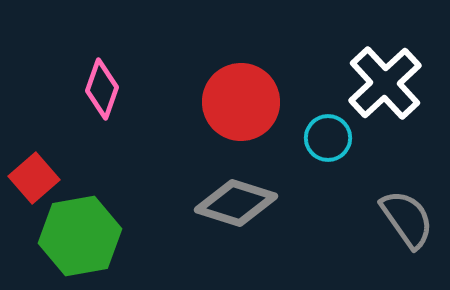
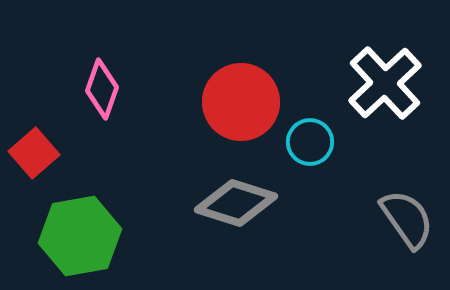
cyan circle: moved 18 px left, 4 px down
red square: moved 25 px up
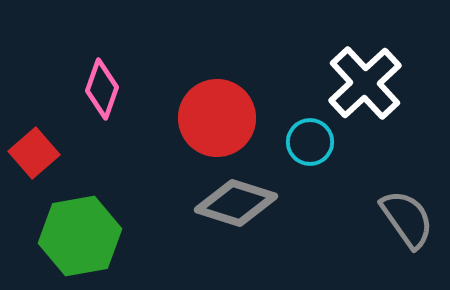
white cross: moved 20 px left
red circle: moved 24 px left, 16 px down
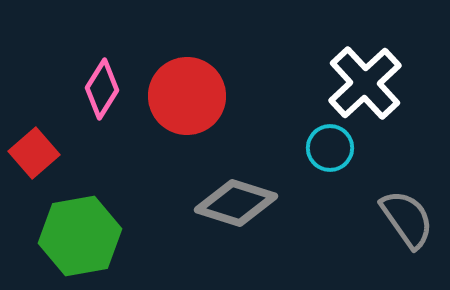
pink diamond: rotated 12 degrees clockwise
red circle: moved 30 px left, 22 px up
cyan circle: moved 20 px right, 6 px down
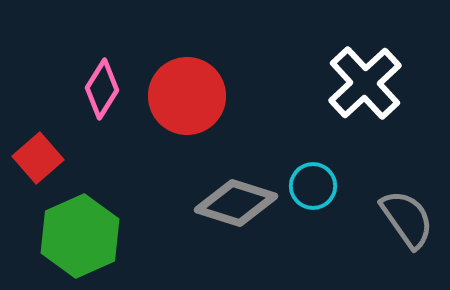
cyan circle: moved 17 px left, 38 px down
red square: moved 4 px right, 5 px down
green hexagon: rotated 14 degrees counterclockwise
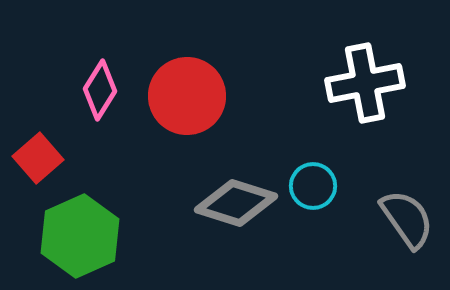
white cross: rotated 32 degrees clockwise
pink diamond: moved 2 px left, 1 px down
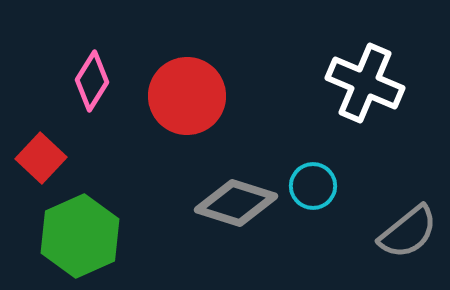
white cross: rotated 34 degrees clockwise
pink diamond: moved 8 px left, 9 px up
red square: moved 3 px right; rotated 6 degrees counterclockwise
gray semicircle: moved 1 px right, 13 px down; rotated 86 degrees clockwise
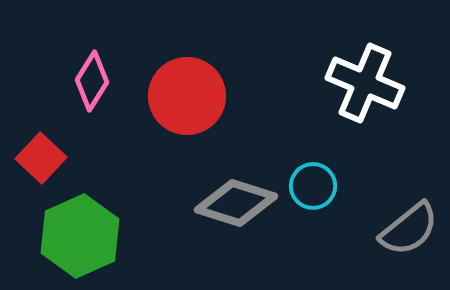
gray semicircle: moved 1 px right, 3 px up
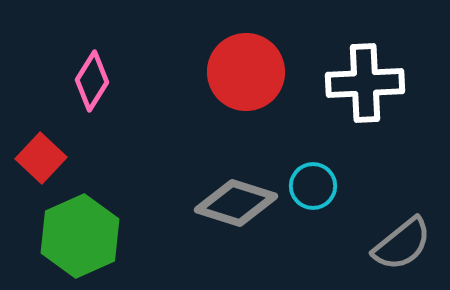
white cross: rotated 26 degrees counterclockwise
red circle: moved 59 px right, 24 px up
gray semicircle: moved 7 px left, 15 px down
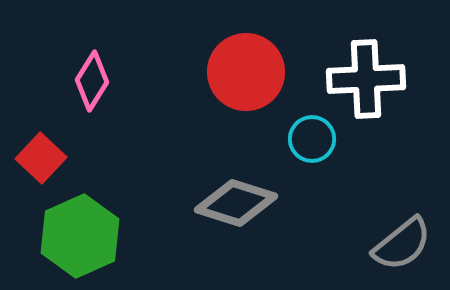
white cross: moved 1 px right, 4 px up
cyan circle: moved 1 px left, 47 px up
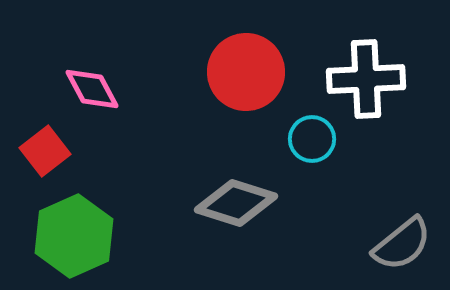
pink diamond: moved 8 px down; rotated 60 degrees counterclockwise
red square: moved 4 px right, 7 px up; rotated 9 degrees clockwise
green hexagon: moved 6 px left
